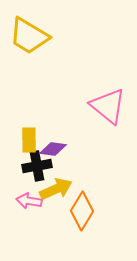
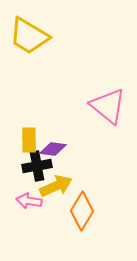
yellow arrow: moved 3 px up
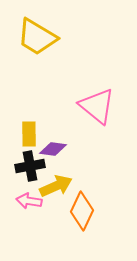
yellow trapezoid: moved 8 px right, 1 px down
pink triangle: moved 11 px left
yellow rectangle: moved 6 px up
black cross: moved 7 px left
orange diamond: rotated 6 degrees counterclockwise
